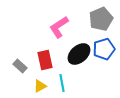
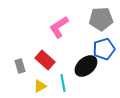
gray pentagon: rotated 20 degrees clockwise
black ellipse: moved 7 px right, 12 px down
red rectangle: rotated 36 degrees counterclockwise
gray rectangle: rotated 32 degrees clockwise
cyan line: moved 1 px right
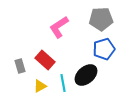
black ellipse: moved 9 px down
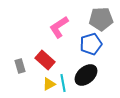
blue pentagon: moved 13 px left, 5 px up
yellow triangle: moved 9 px right, 2 px up
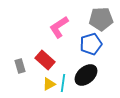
cyan line: rotated 18 degrees clockwise
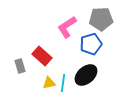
pink L-shape: moved 8 px right
red rectangle: moved 3 px left, 4 px up
yellow triangle: moved 1 px up; rotated 16 degrees clockwise
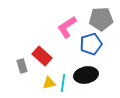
gray rectangle: moved 2 px right
black ellipse: rotated 30 degrees clockwise
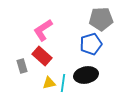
pink L-shape: moved 24 px left, 3 px down
